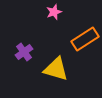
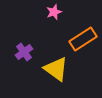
orange rectangle: moved 2 px left
yellow triangle: rotated 20 degrees clockwise
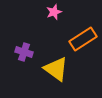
purple cross: rotated 36 degrees counterclockwise
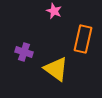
pink star: moved 1 px up; rotated 28 degrees counterclockwise
orange rectangle: rotated 44 degrees counterclockwise
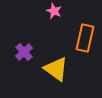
orange rectangle: moved 2 px right, 1 px up
purple cross: rotated 30 degrees clockwise
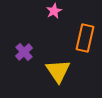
pink star: rotated 21 degrees clockwise
yellow triangle: moved 2 px right, 2 px down; rotated 20 degrees clockwise
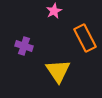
orange rectangle: rotated 40 degrees counterclockwise
purple cross: moved 6 px up; rotated 30 degrees counterclockwise
